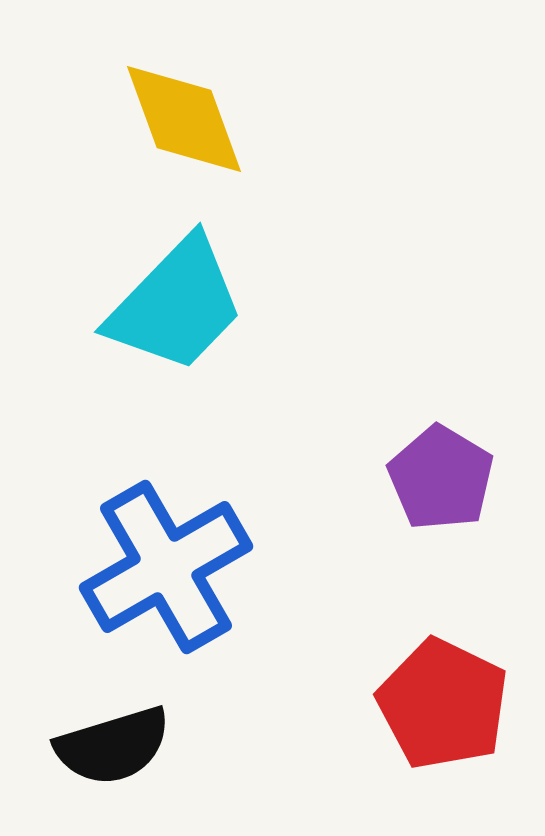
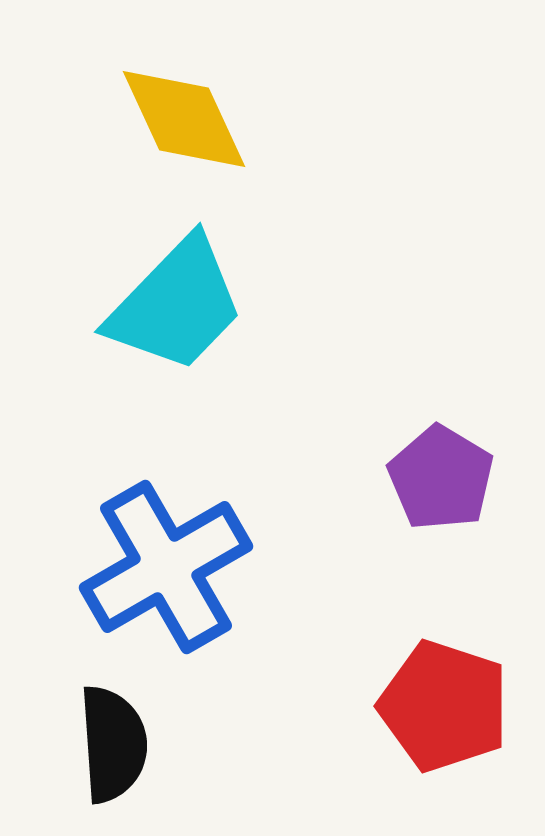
yellow diamond: rotated 5 degrees counterclockwise
red pentagon: moved 1 px right, 2 px down; rotated 8 degrees counterclockwise
black semicircle: moved 2 px up; rotated 77 degrees counterclockwise
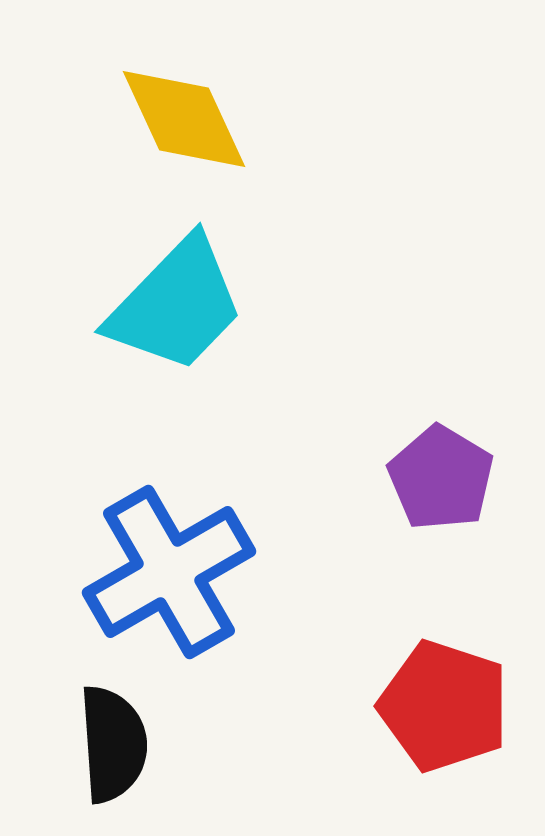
blue cross: moved 3 px right, 5 px down
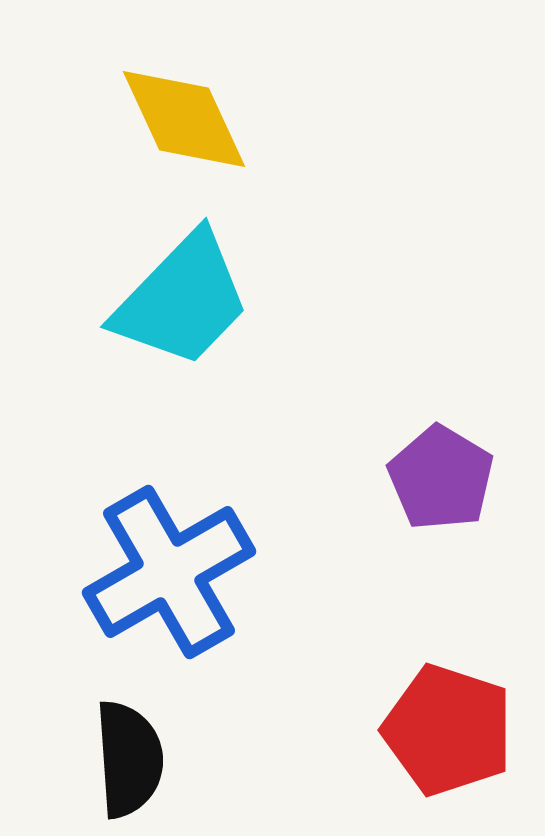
cyan trapezoid: moved 6 px right, 5 px up
red pentagon: moved 4 px right, 24 px down
black semicircle: moved 16 px right, 15 px down
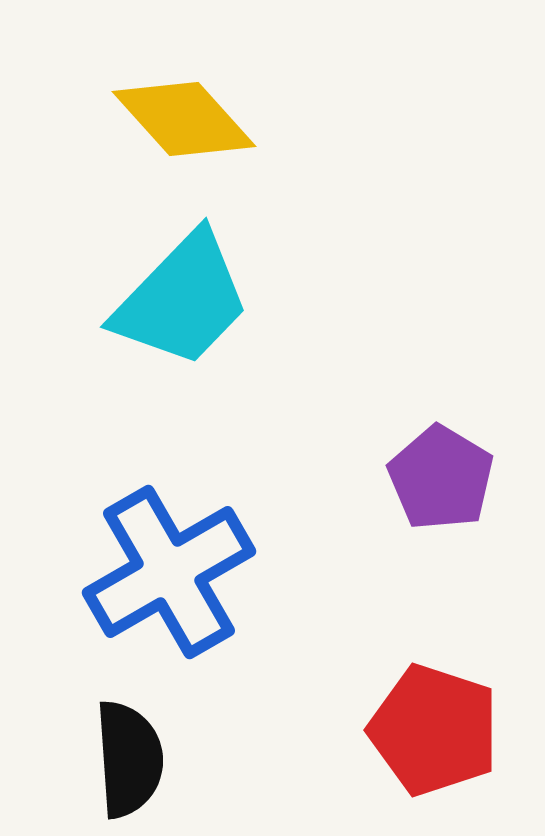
yellow diamond: rotated 17 degrees counterclockwise
red pentagon: moved 14 px left
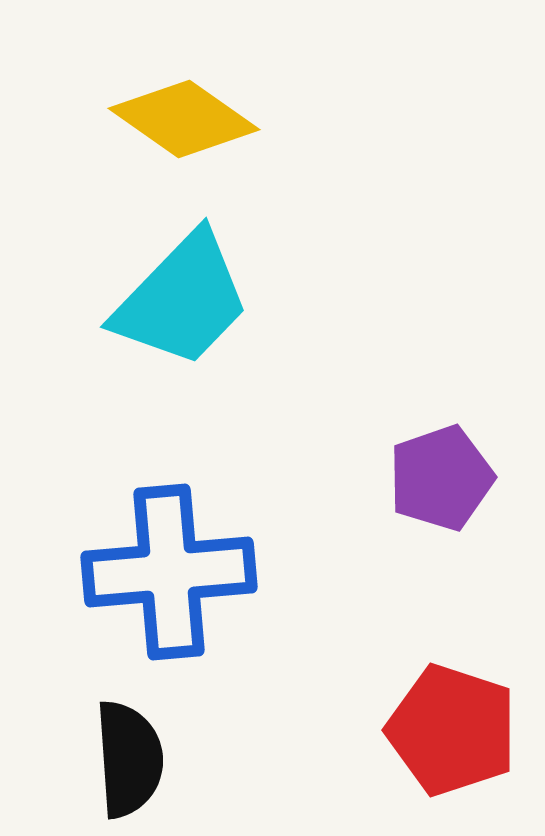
yellow diamond: rotated 13 degrees counterclockwise
purple pentagon: rotated 22 degrees clockwise
blue cross: rotated 25 degrees clockwise
red pentagon: moved 18 px right
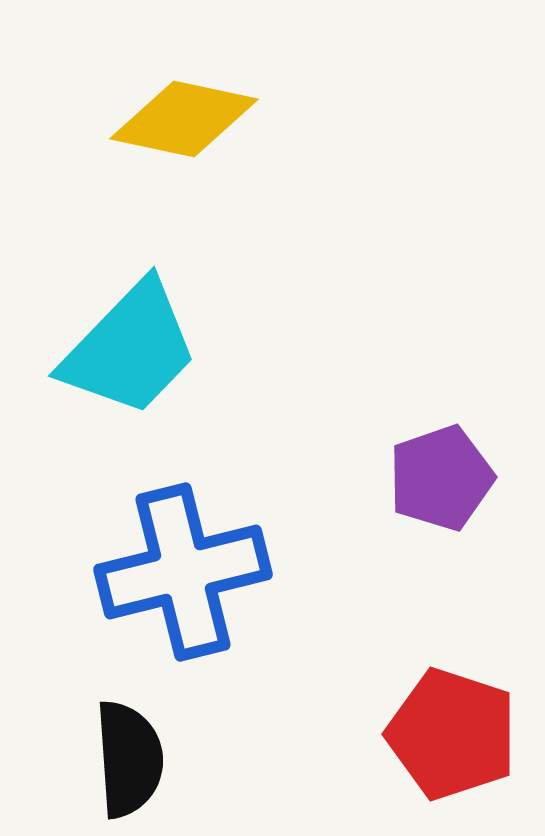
yellow diamond: rotated 23 degrees counterclockwise
cyan trapezoid: moved 52 px left, 49 px down
blue cross: moved 14 px right; rotated 9 degrees counterclockwise
red pentagon: moved 4 px down
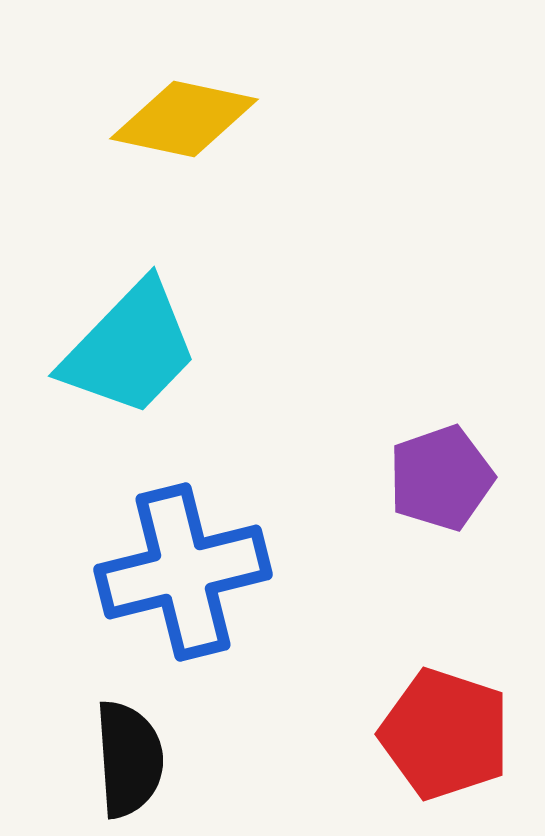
red pentagon: moved 7 px left
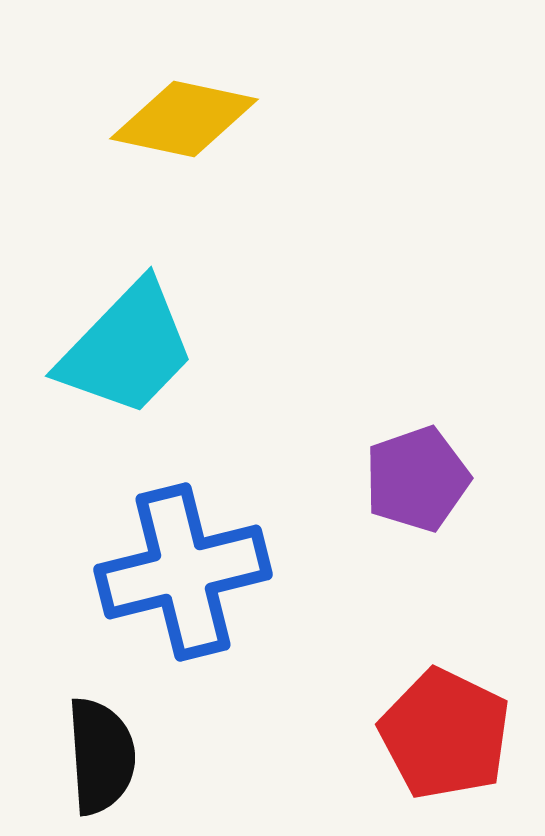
cyan trapezoid: moved 3 px left
purple pentagon: moved 24 px left, 1 px down
red pentagon: rotated 8 degrees clockwise
black semicircle: moved 28 px left, 3 px up
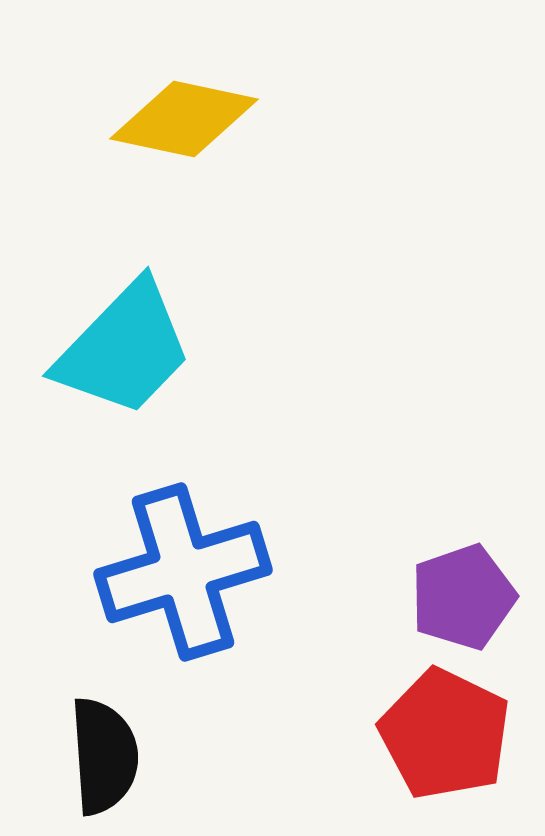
cyan trapezoid: moved 3 px left
purple pentagon: moved 46 px right, 118 px down
blue cross: rotated 3 degrees counterclockwise
black semicircle: moved 3 px right
